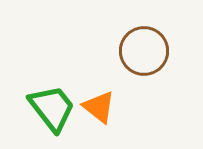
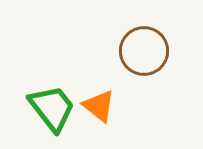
orange triangle: moved 1 px up
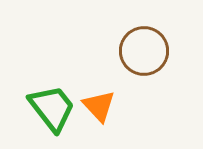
orange triangle: rotated 9 degrees clockwise
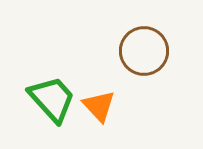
green trapezoid: moved 9 px up; rotated 4 degrees counterclockwise
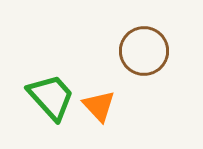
green trapezoid: moved 1 px left, 2 px up
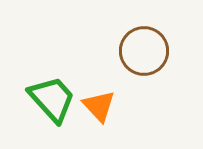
green trapezoid: moved 1 px right, 2 px down
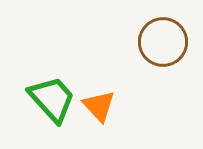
brown circle: moved 19 px right, 9 px up
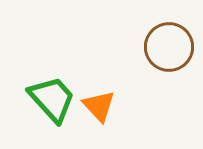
brown circle: moved 6 px right, 5 px down
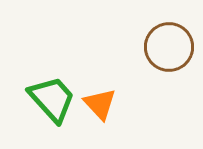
orange triangle: moved 1 px right, 2 px up
